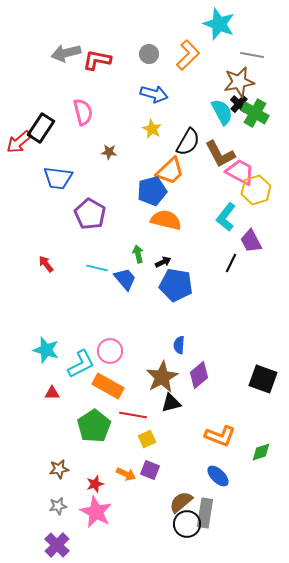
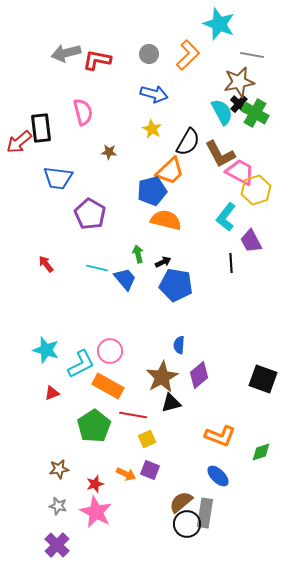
black rectangle at (41, 128): rotated 40 degrees counterclockwise
black line at (231, 263): rotated 30 degrees counterclockwise
red triangle at (52, 393): rotated 21 degrees counterclockwise
gray star at (58, 506): rotated 24 degrees clockwise
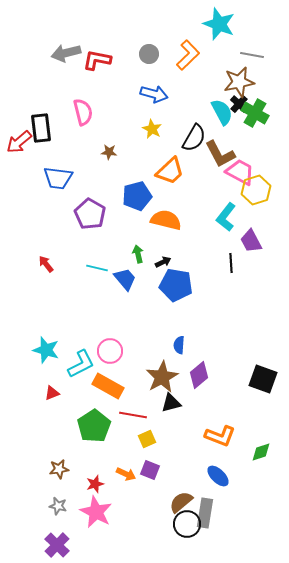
black semicircle at (188, 142): moved 6 px right, 4 px up
blue pentagon at (152, 191): moved 15 px left, 5 px down
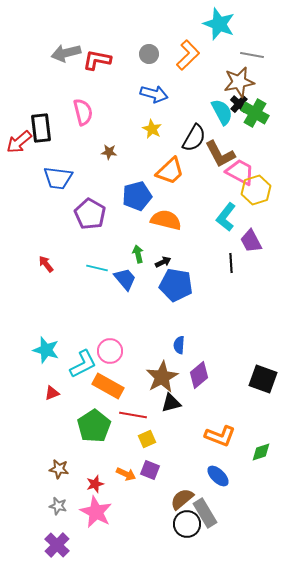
cyan L-shape at (81, 364): moved 2 px right
brown star at (59, 469): rotated 18 degrees clockwise
brown semicircle at (181, 502): moved 1 px right, 3 px up
gray rectangle at (205, 513): rotated 40 degrees counterclockwise
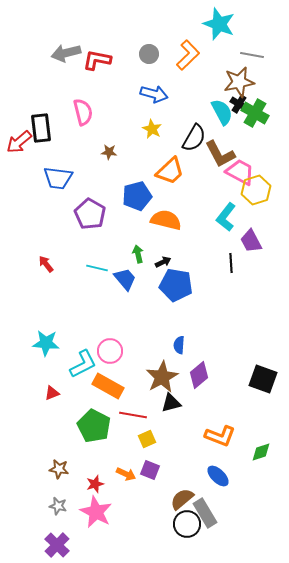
black cross at (239, 104): rotated 12 degrees counterclockwise
cyan star at (46, 350): moved 7 px up; rotated 12 degrees counterclockwise
green pentagon at (94, 426): rotated 12 degrees counterclockwise
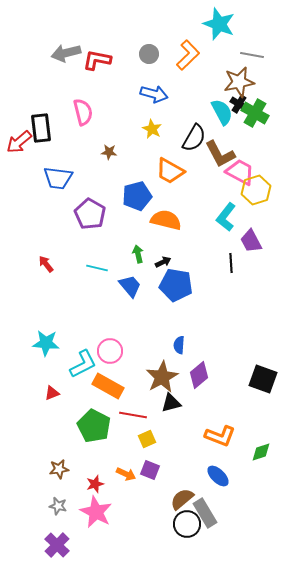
orange trapezoid at (170, 171): rotated 72 degrees clockwise
blue trapezoid at (125, 279): moved 5 px right, 7 px down
brown star at (59, 469): rotated 18 degrees counterclockwise
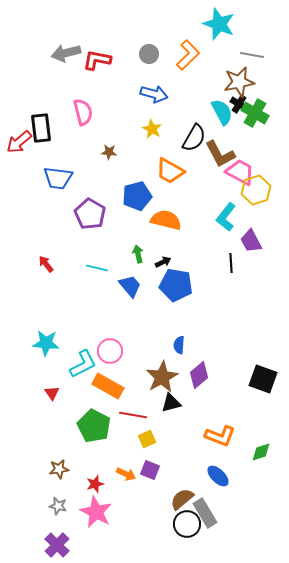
red triangle at (52, 393): rotated 42 degrees counterclockwise
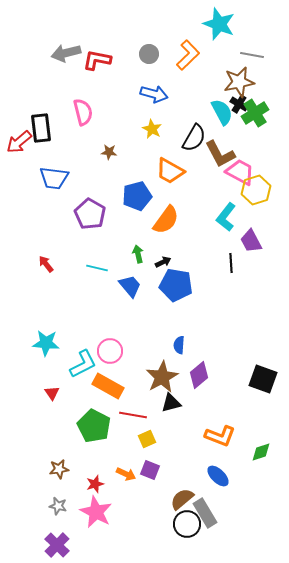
green cross at (255, 113): rotated 28 degrees clockwise
blue trapezoid at (58, 178): moved 4 px left
orange semicircle at (166, 220): rotated 112 degrees clockwise
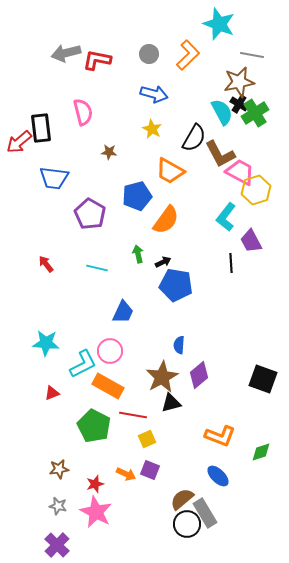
blue trapezoid at (130, 286): moved 7 px left, 26 px down; rotated 65 degrees clockwise
red triangle at (52, 393): rotated 42 degrees clockwise
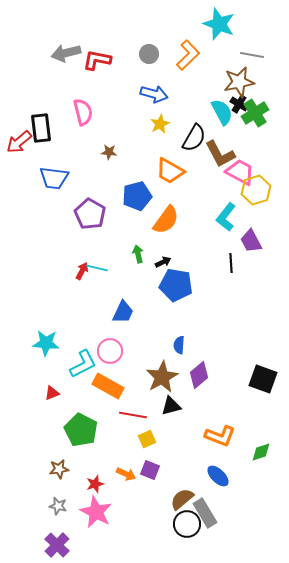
yellow star at (152, 129): moved 8 px right, 5 px up; rotated 18 degrees clockwise
red arrow at (46, 264): moved 36 px right, 7 px down; rotated 66 degrees clockwise
black triangle at (171, 403): moved 3 px down
green pentagon at (94, 426): moved 13 px left, 4 px down
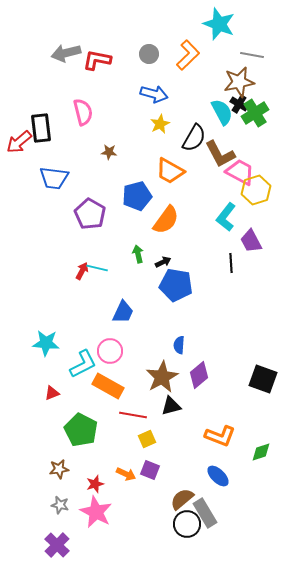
gray star at (58, 506): moved 2 px right, 1 px up
